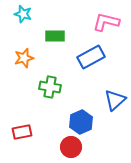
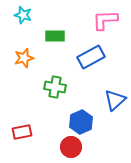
cyan star: moved 1 px down
pink L-shape: moved 1 px left, 2 px up; rotated 16 degrees counterclockwise
green cross: moved 5 px right
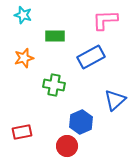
green cross: moved 1 px left, 2 px up
red circle: moved 4 px left, 1 px up
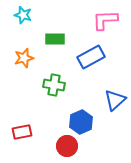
green rectangle: moved 3 px down
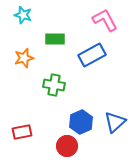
pink L-shape: rotated 64 degrees clockwise
blue rectangle: moved 1 px right, 2 px up
blue triangle: moved 22 px down
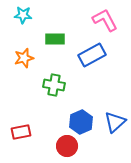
cyan star: rotated 12 degrees counterclockwise
red rectangle: moved 1 px left
